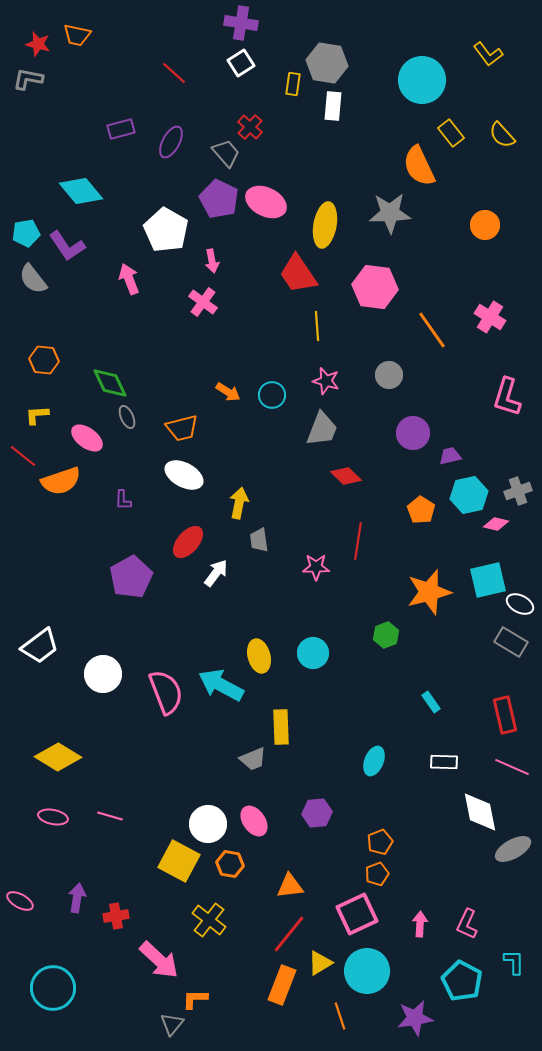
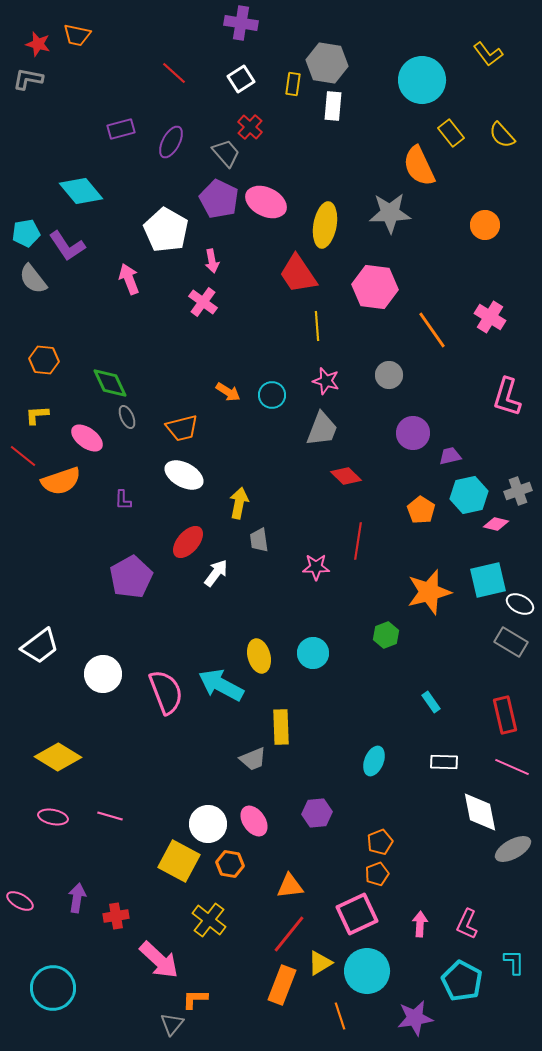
white square at (241, 63): moved 16 px down
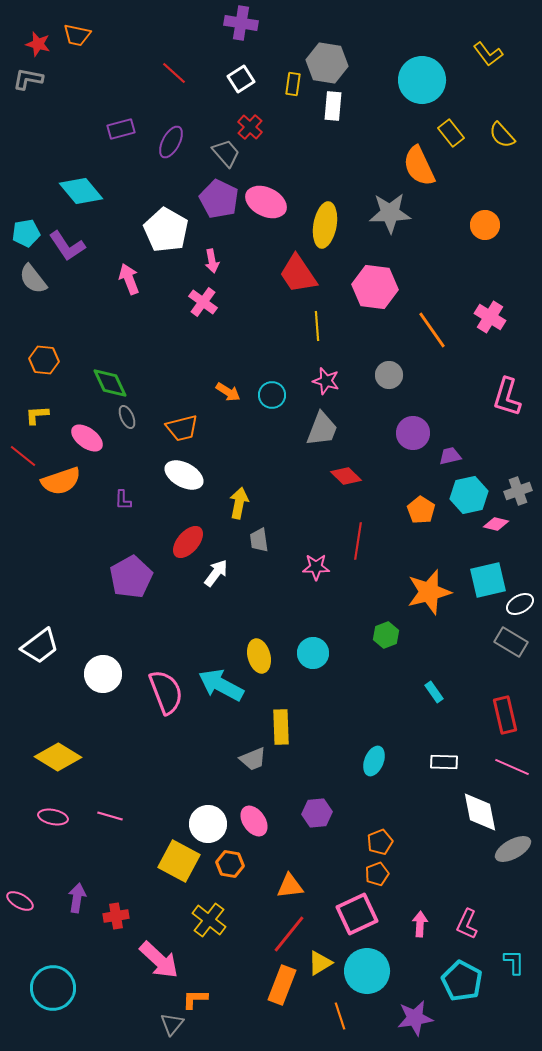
white ellipse at (520, 604): rotated 56 degrees counterclockwise
cyan rectangle at (431, 702): moved 3 px right, 10 px up
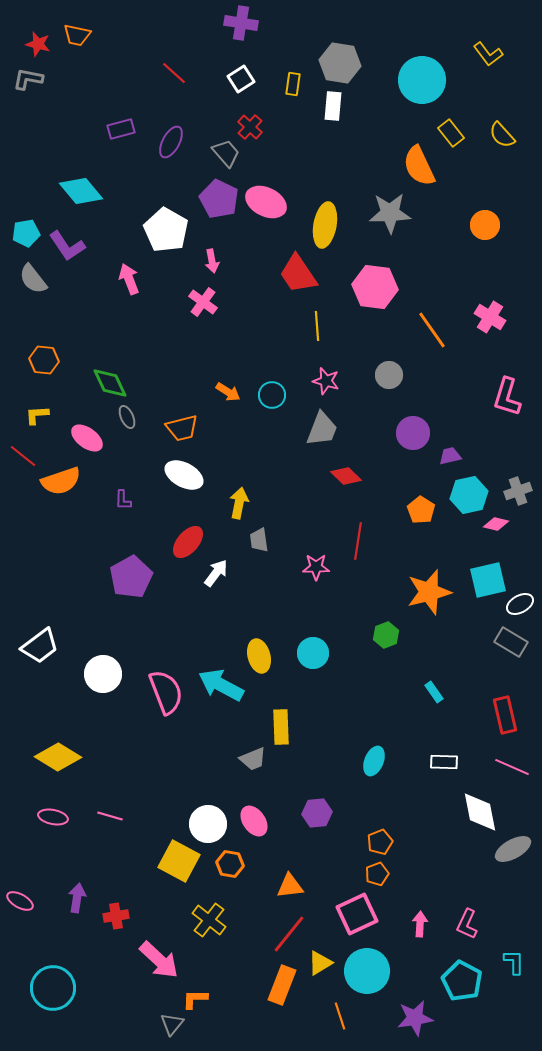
gray hexagon at (327, 63): moved 13 px right
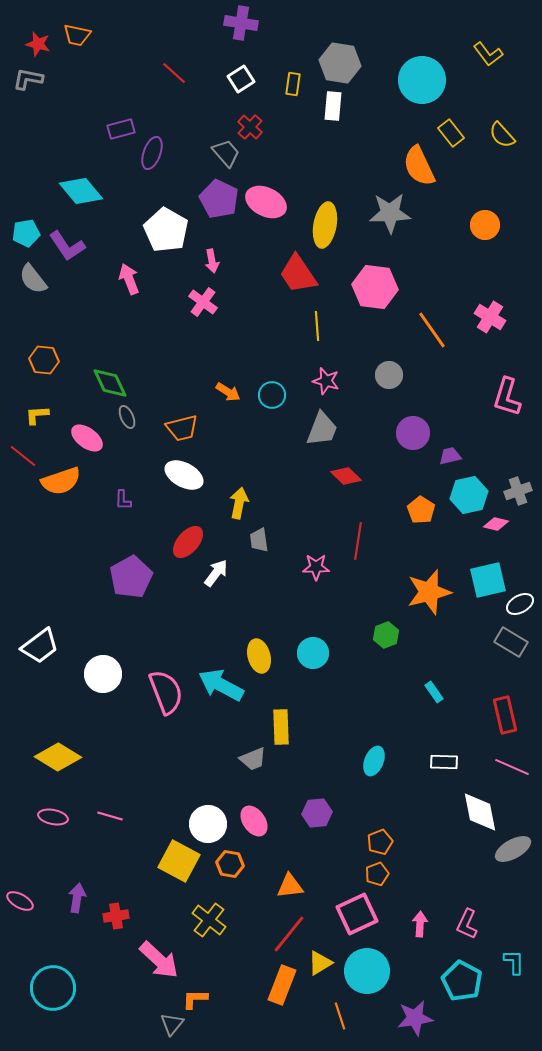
purple ellipse at (171, 142): moved 19 px left, 11 px down; rotated 8 degrees counterclockwise
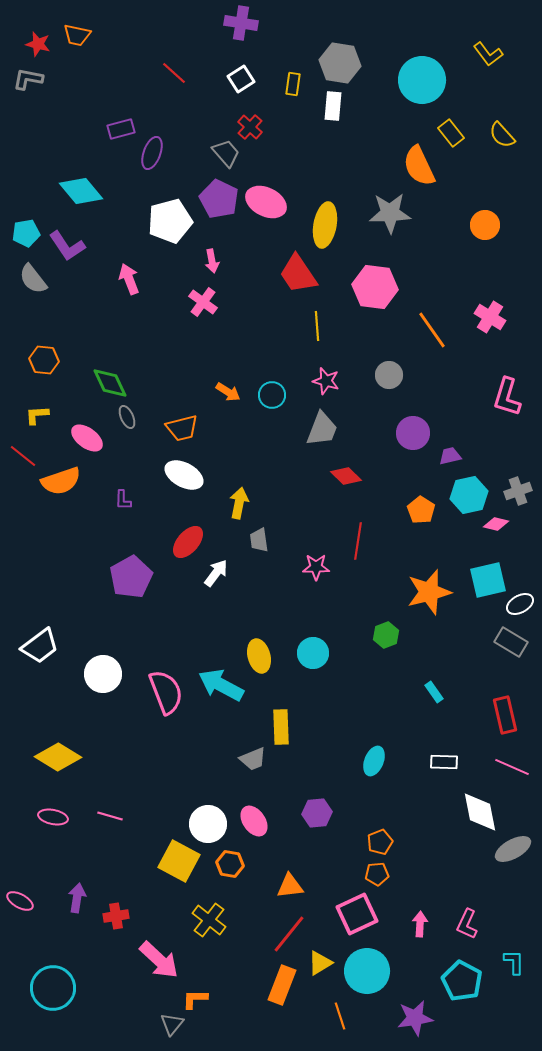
white pentagon at (166, 230): moved 4 px right, 9 px up; rotated 27 degrees clockwise
orange pentagon at (377, 874): rotated 15 degrees clockwise
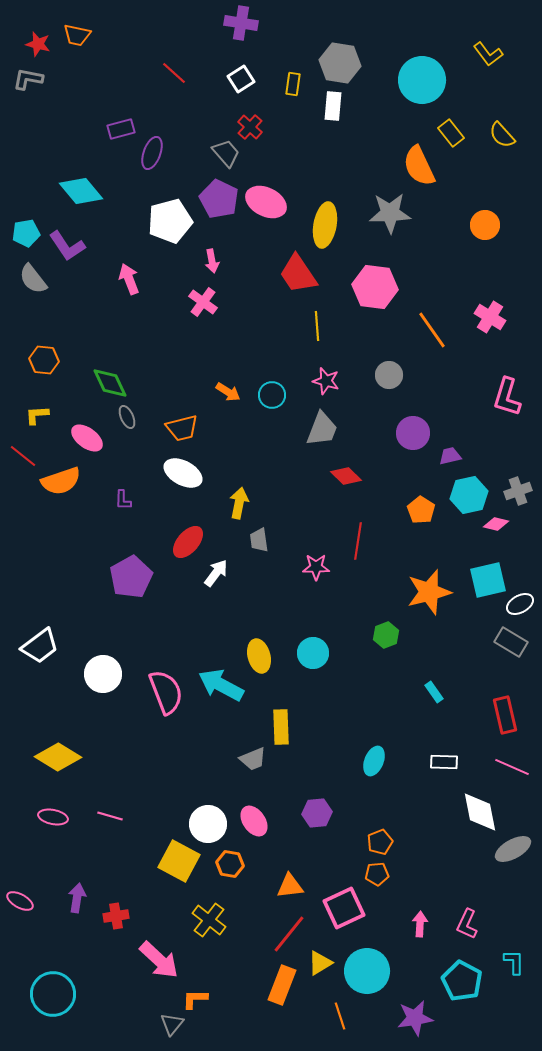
white ellipse at (184, 475): moved 1 px left, 2 px up
pink square at (357, 914): moved 13 px left, 6 px up
cyan circle at (53, 988): moved 6 px down
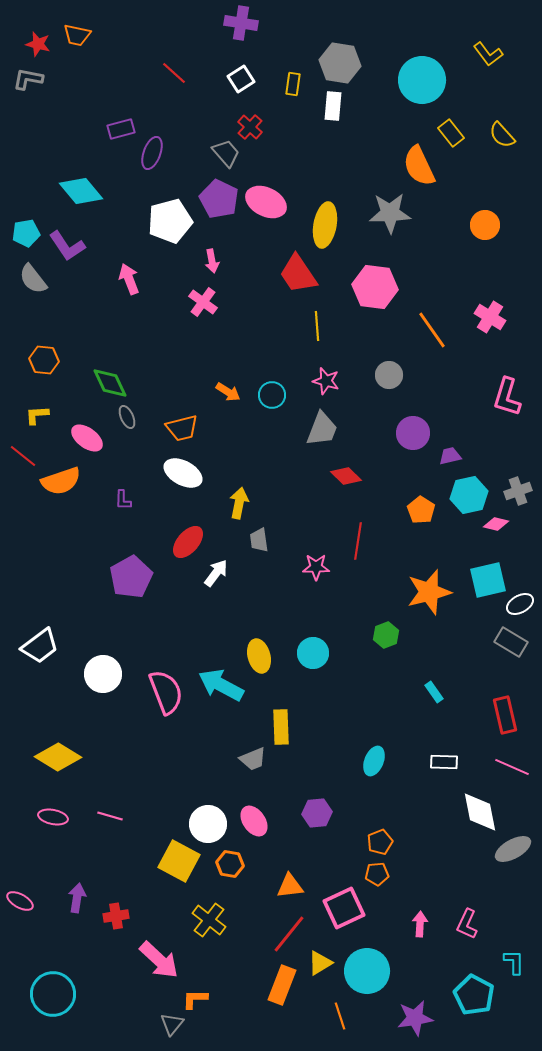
cyan pentagon at (462, 981): moved 12 px right, 14 px down
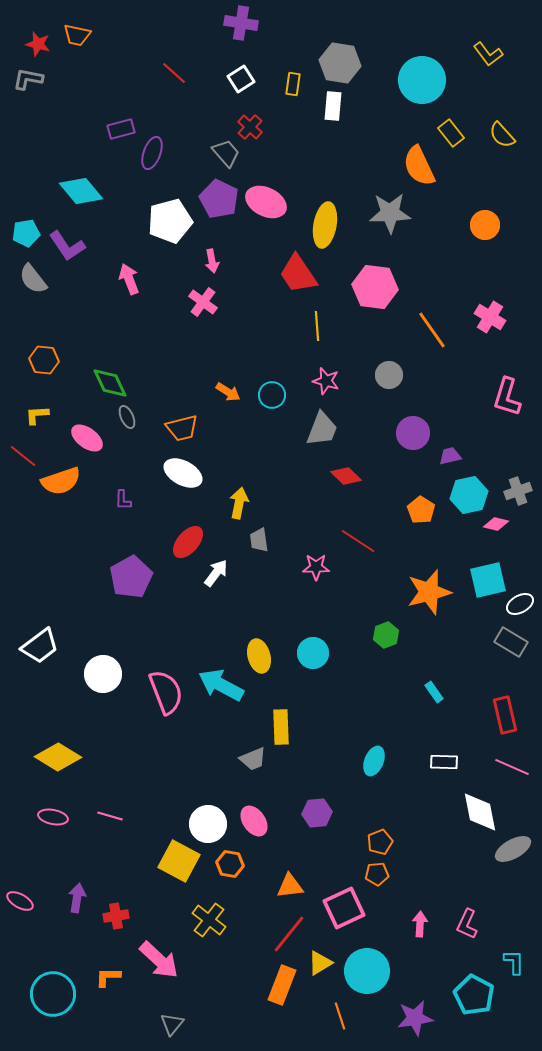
red line at (358, 541): rotated 66 degrees counterclockwise
orange L-shape at (195, 999): moved 87 px left, 22 px up
